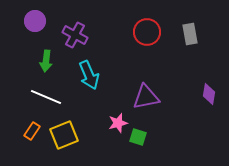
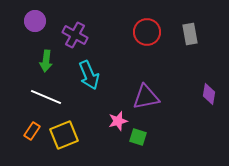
pink star: moved 2 px up
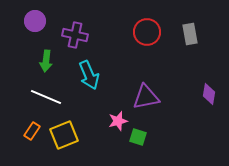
purple cross: rotated 15 degrees counterclockwise
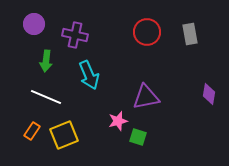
purple circle: moved 1 px left, 3 px down
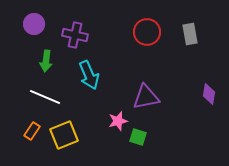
white line: moved 1 px left
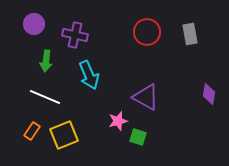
purple triangle: rotated 40 degrees clockwise
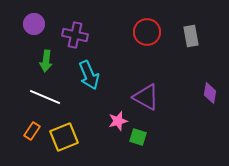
gray rectangle: moved 1 px right, 2 px down
purple diamond: moved 1 px right, 1 px up
yellow square: moved 2 px down
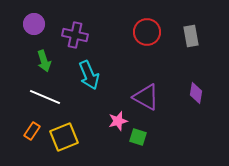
green arrow: moved 2 px left; rotated 25 degrees counterclockwise
purple diamond: moved 14 px left
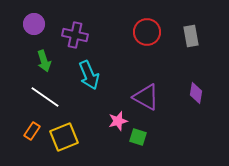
white line: rotated 12 degrees clockwise
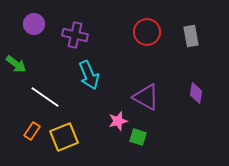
green arrow: moved 28 px left, 3 px down; rotated 35 degrees counterclockwise
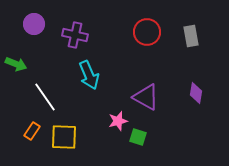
green arrow: rotated 15 degrees counterclockwise
white line: rotated 20 degrees clockwise
yellow square: rotated 24 degrees clockwise
